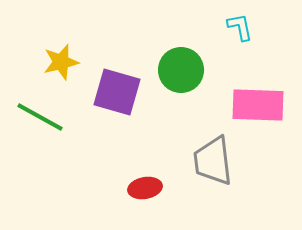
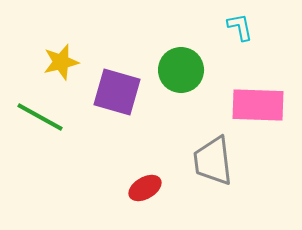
red ellipse: rotated 20 degrees counterclockwise
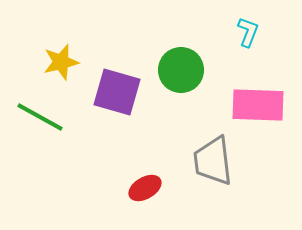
cyan L-shape: moved 8 px right, 5 px down; rotated 32 degrees clockwise
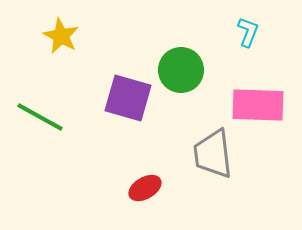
yellow star: moved 26 px up; rotated 30 degrees counterclockwise
purple square: moved 11 px right, 6 px down
gray trapezoid: moved 7 px up
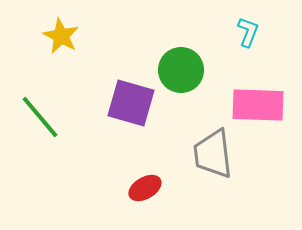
purple square: moved 3 px right, 5 px down
green line: rotated 21 degrees clockwise
